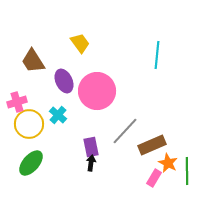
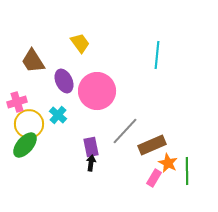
green ellipse: moved 6 px left, 18 px up
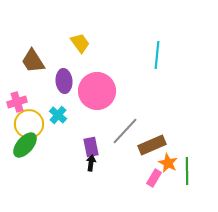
purple ellipse: rotated 20 degrees clockwise
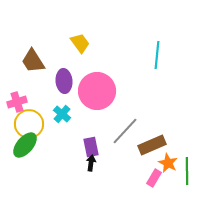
cyan cross: moved 4 px right, 1 px up
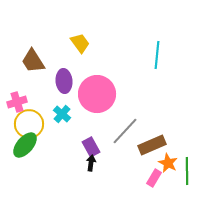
pink circle: moved 3 px down
purple rectangle: rotated 18 degrees counterclockwise
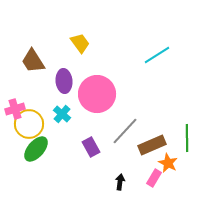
cyan line: rotated 52 degrees clockwise
pink cross: moved 2 px left, 7 px down
green ellipse: moved 11 px right, 4 px down
black arrow: moved 29 px right, 19 px down
green line: moved 33 px up
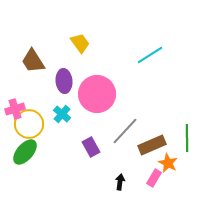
cyan line: moved 7 px left
green ellipse: moved 11 px left, 3 px down
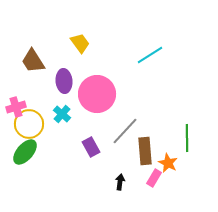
pink cross: moved 1 px right, 2 px up
brown rectangle: moved 7 px left, 6 px down; rotated 72 degrees counterclockwise
